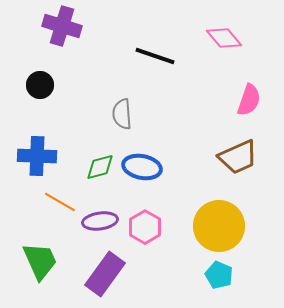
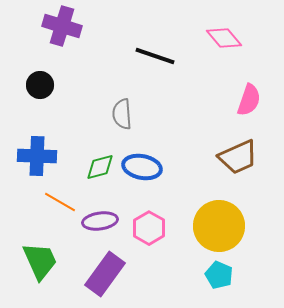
pink hexagon: moved 4 px right, 1 px down
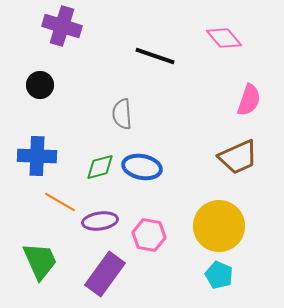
pink hexagon: moved 7 px down; rotated 20 degrees counterclockwise
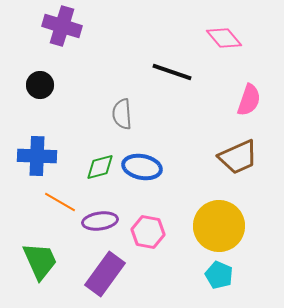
black line: moved 17 px right, 16 px down
pink hexagon: moved 1 px left, 3 px up
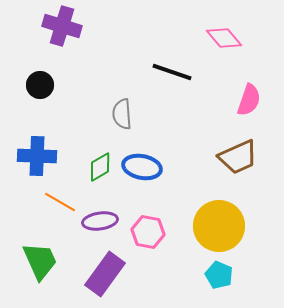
green diamond: rotated 16 degrees counterclockwise
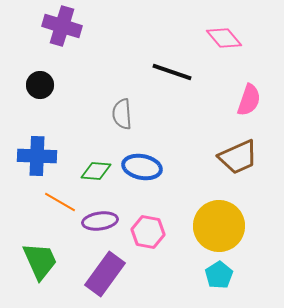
green diamond: moved 4 px left, 4 px down; rotated 36 degrees clockwise
cyan pentagon: rotated 16 degrees clockwise
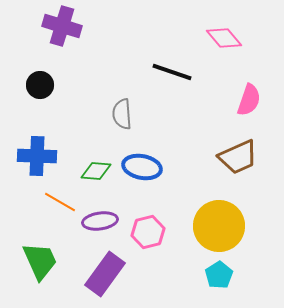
pink hexagon: rotated 24 degrees counterclockwise
